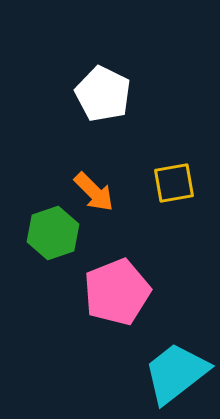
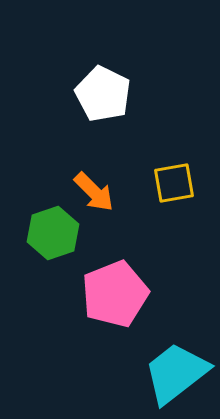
pink pentagon: moved 2 px left, 2 px down
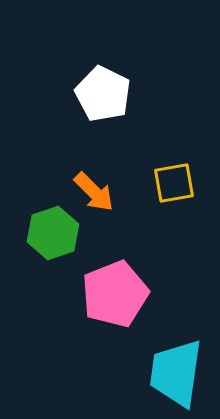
cyan trapezoid: rotated 44 degrees counterclockwise
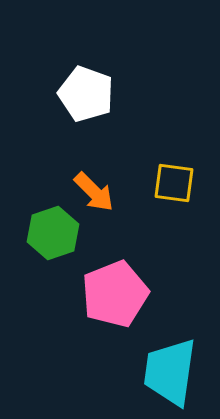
white pentagon: moved 17 px left; rotated 6 degrees counterclockwise
yellow square: rotated 18 degrees clockwise
cyan trapezoid: moved 6 px left, 1 px up
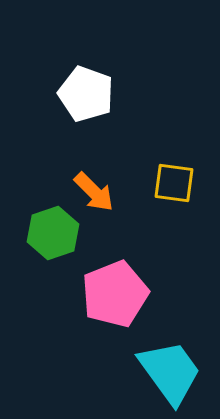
cyan trapezoid: rotated 136 degrees clockwise
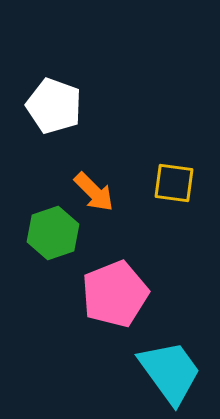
white pentagon: moved 32 px left, 12 px down
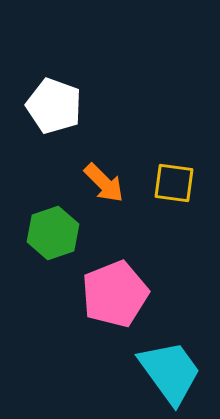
orange arrow: moved 10 px right, 9 px up
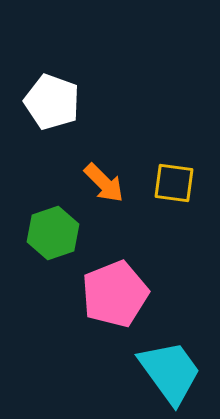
white pentagon: moved 2 px left, 4 px up
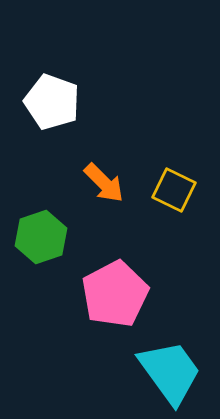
yellow square: moved 7 px down; rotated 18 degrees clockwise
green hexagon: moved 12 px left, 4 px down
pink pentagon: rotated 6 degrees counterclockwise
